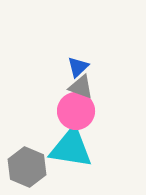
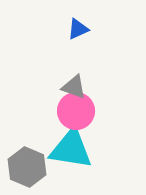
blue triangle: moved 38 px up; rotated 20 degrees clockwise
gray triangle: moved 7 px left
cyan triangle: moved 1 px down
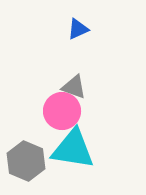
pink circle: moved 14 px left
cyan triangle: moved 2 px right
gray hexagon: moved 1 px left, 6 px up
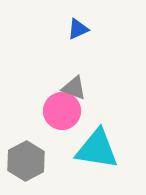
gray triangle: moved 1 px down
cyan triangle: moved 24 px right
gray hexagon: rotated 9 degrees clockwise
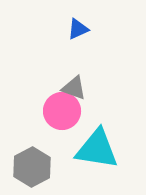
gray hexagon: moved 6 px right, 6 px down
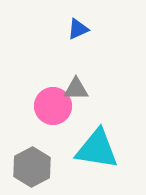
gray triangle: moved 2 px right, 1 px down; rotated 20 degrees counterclockwise
pink circle: moved 9 px left, 5 px up
